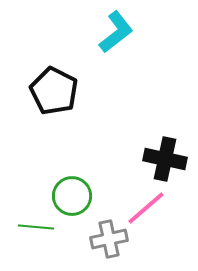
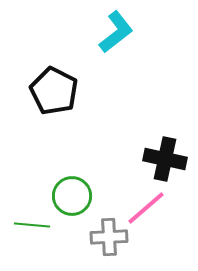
green line: moved 4 px left, 2 px up
gray cross: moved 2 px up; rotated 9 degrees clockwise
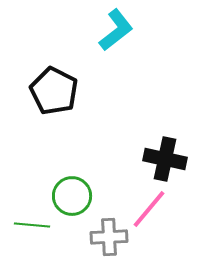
cyan L-shape: moved 2 px up
pink line: moved 3 px right, 1 px down; rotated 9 degrees counterclockwise
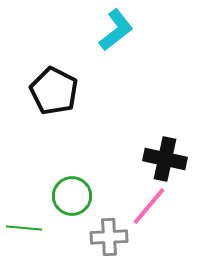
pink line: moved 3 px up
green line: moved 8 px left, 3 px down
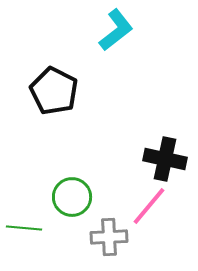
green circle: moved 1 px down
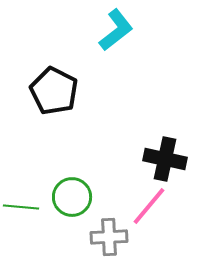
green line: moved 3 px left, 21 px up
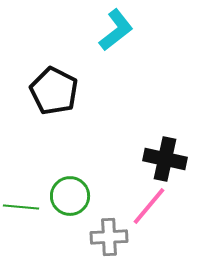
green circle: moved 2 px left, 1 px up
